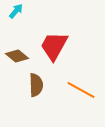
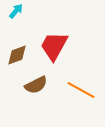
brown diamond: moved 1 px up; rotated 60 degrees counterclockwise
brown semicircle: rotated 65 degrees clockwise
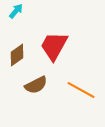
brown diamond: rotated 15 degrees counterclockwise
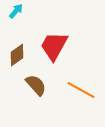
brown semicircle: rotated 105 degrees counterclockwise
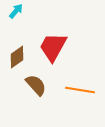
red trapezoid: moved 1 px left, 1 px down
brown diamond: moved 2 px down
orange line: moved 1 px left; rotated 20 degrees counterclockwise
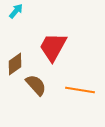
brown diamond: moved 2 px left, 7 px down
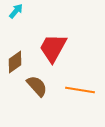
red trapezoid: moved 1 px down
brown diamond: moved 2 px up
brown semicircle: moved 1 px right, 1 px down
